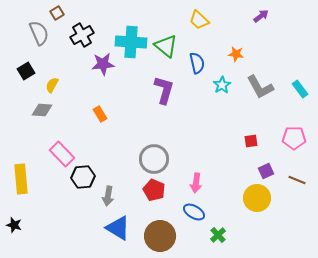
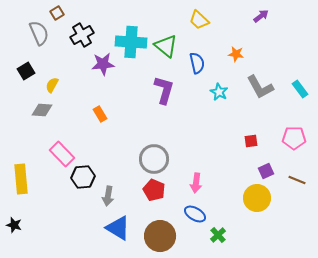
cyan star: moved 3 px left, 7 px down; rotated 12 degrees counterclockwise
blue ellipse: moved 1 px right, 2 px down
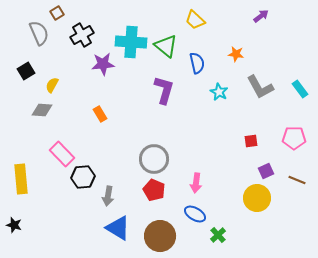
yellow trapezoid: moved 4 px left
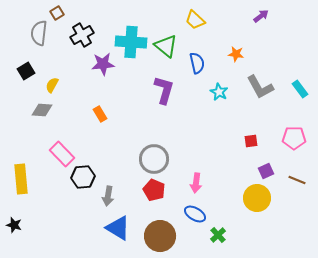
gray semicircle: rotated 150 degrees counterclockwise
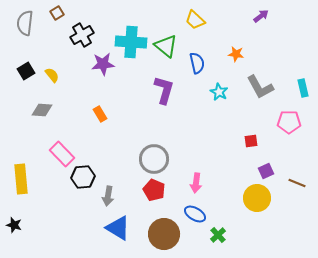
gray semicircle: moved 14 px left, 10 px up
yellow semicircle: moved 10 px up; rotated 112 degrees clockwise
cyan rectangle: moved 3 px right, 1 px up; rotated 24 degrees clockwise
pink pentagon: moved 5 px left, 16 px up
brown line: moved 3 px down
brown circle: moved 4 px right, 2 px up
